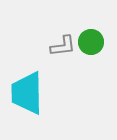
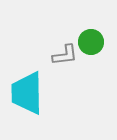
gray L-shape: moved 2 px right, 9 px down
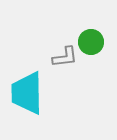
gray L-shape: moved 2 px down
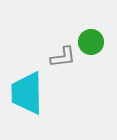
gray L-shape: moved 2 px left
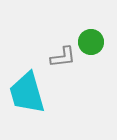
cyan trapezoid: rotated 15 degrees counterclockwise
